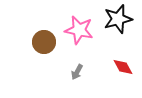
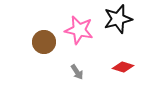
red diamond: rotated 45 degrees counterclockwise
gray arrow: rotated 63 degrees counterclockwise
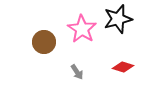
pink star: moved 3 px right, 1 px up; rotated 20 degrees clockwise
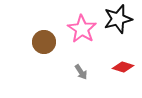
gray arrow: moved 4 px right
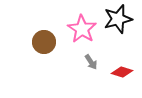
red diamond: moved 1 px left, 5 px down
gray arrow: moved 10 px right, 10 px up
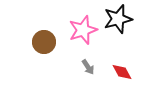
pink star: moved 1 px right, 1 px down; rotated 20 degrees clockwise
gray arrow: moved 3 px left, 5 px down
red diamond: rotated 45 degrees clockwise
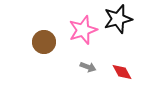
gray arrow: rotated 35 degrees counterclockwise
